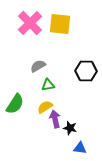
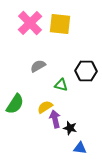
green triangle: moved 13 px right; rotated 24 degrees clockwise
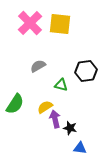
black hexagon: rotated 10 degrees counterclockwise
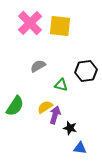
yellow square: moved 2 px down
green semicircle: moved 2 px down
purple arrow: moved 4 px up; rotated 30 degrees clockwise
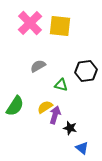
blue triangle: moved 2 px right; rotated 32 degrees clockwise
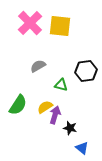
green semicircle: moved 3 px right, 1 px up
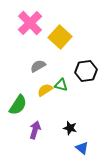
yellow square: moved 11 px down; rotated 35 degrees clockwise
yellow semicircle: moved 17 px up
purple arrow: moved 20 px left, 15 px down
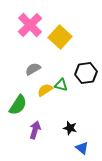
pink cross: moved 2 px down
gray semicircle: moved 5 px left, 3 px down
black hexagon: moved 2 px down
